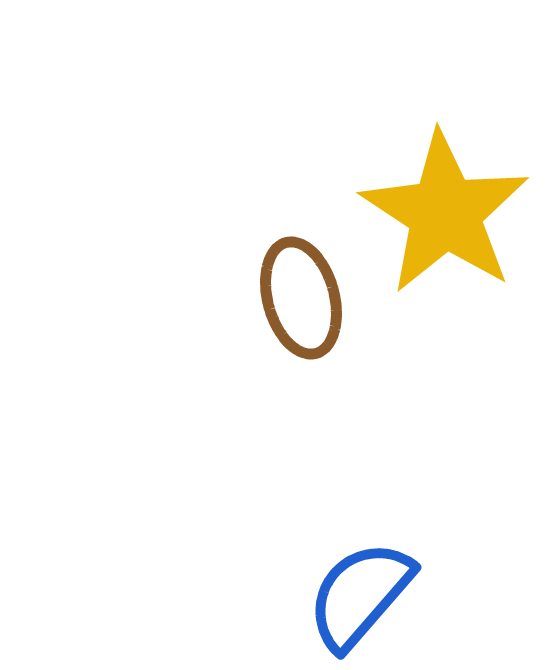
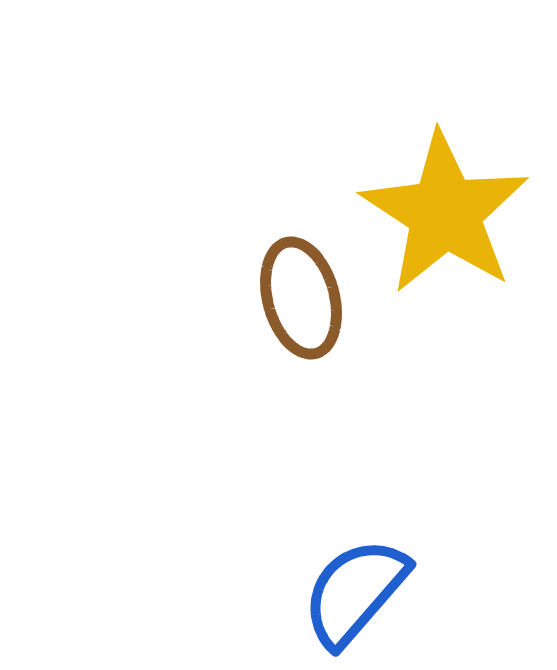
blue semicircle: moved 5 px left, 3 px up
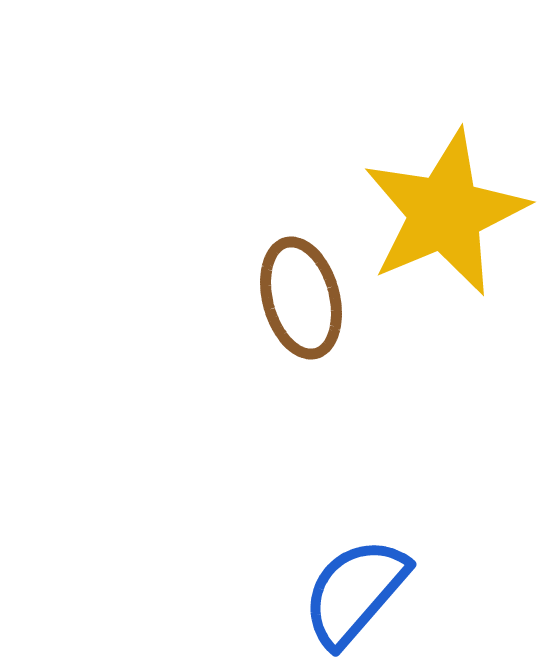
yellow star: rotated 16 degrees clockwise
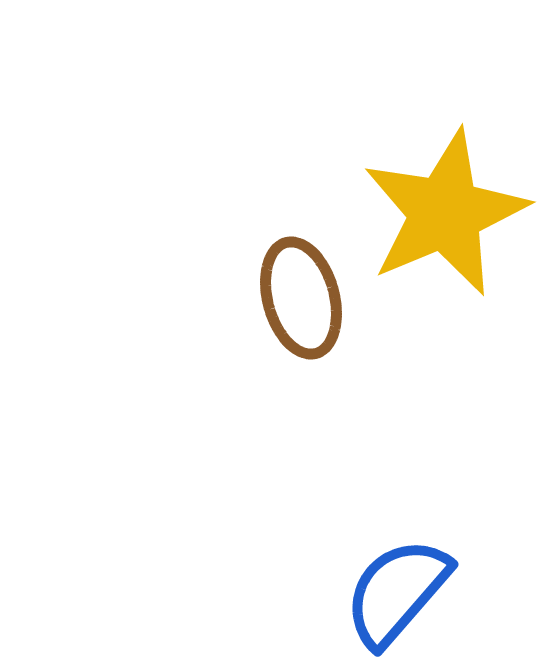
blue semicircle: moved 42 px right
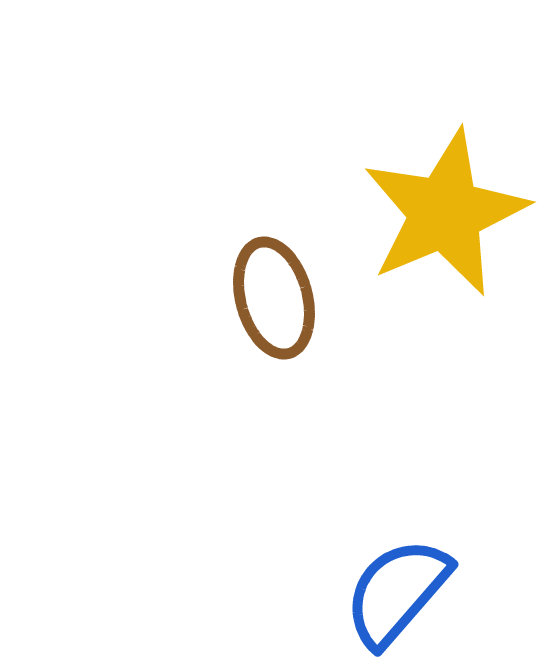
brown ellipse: moved 27 px left
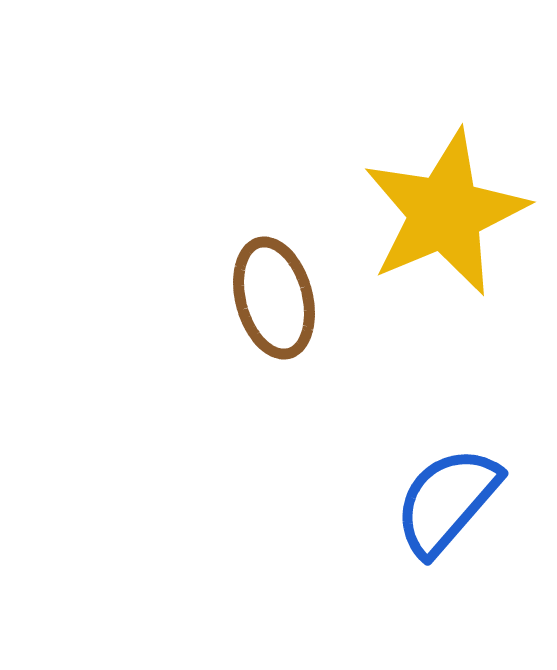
blue semicircle: moved 50 px right, 91 px up
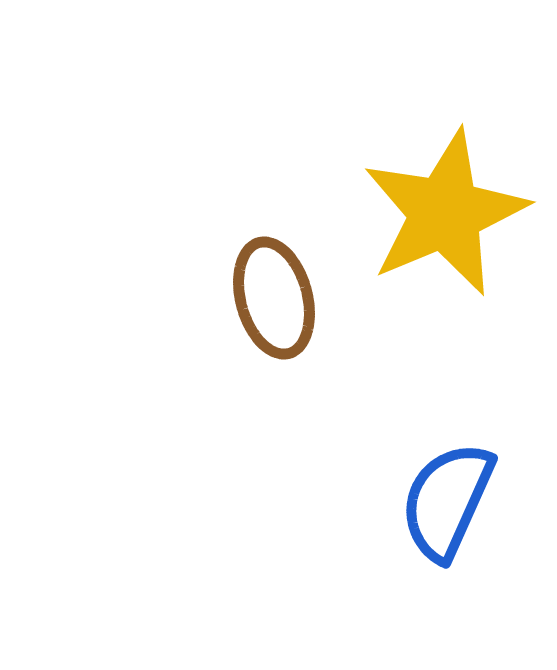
blue semicircle: rotated 17 degrees counterclockwise
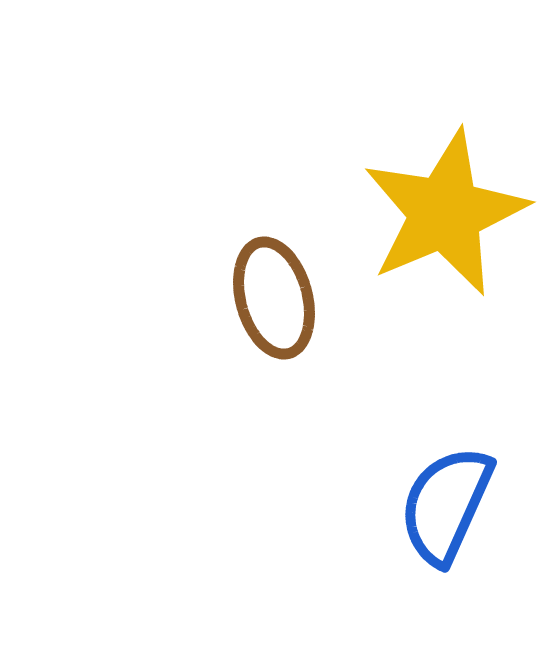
blue semicircle: moved 1 px left, 4 px down
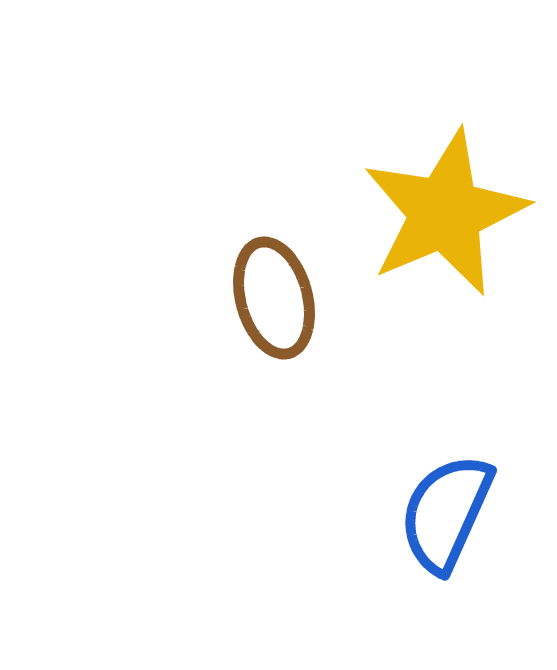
blue semicircle: moved 8 px down
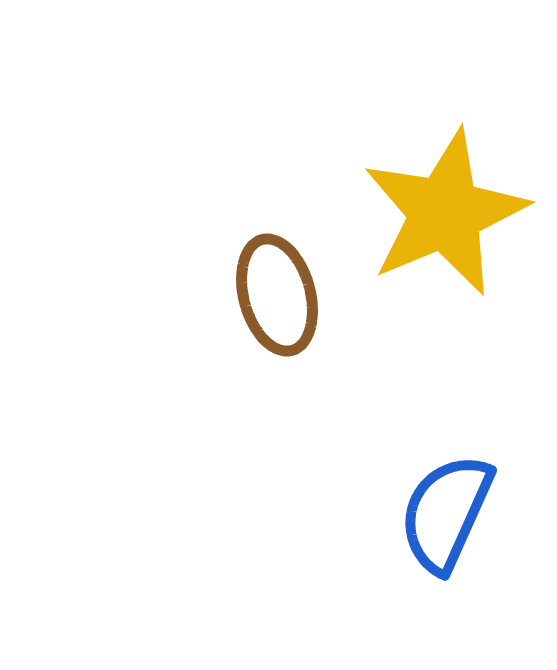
brown ellipse: moved 3 px right, 3 px up
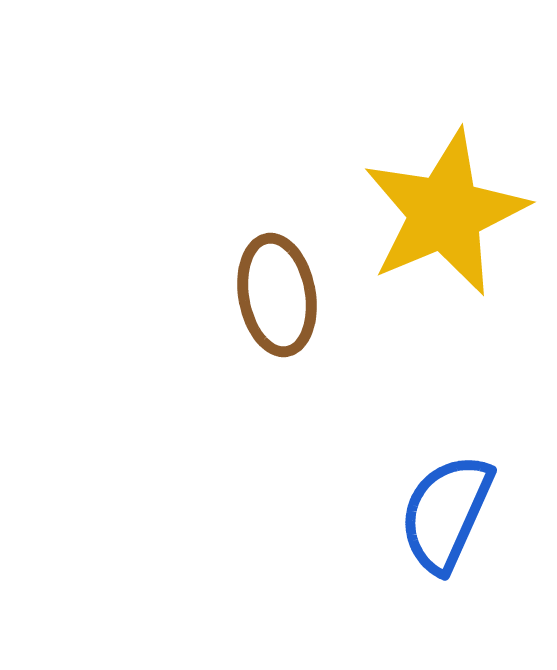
brown ellipse: rotated 5 degrees clockwise
